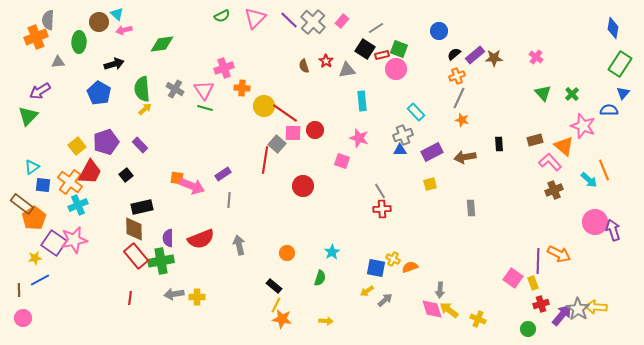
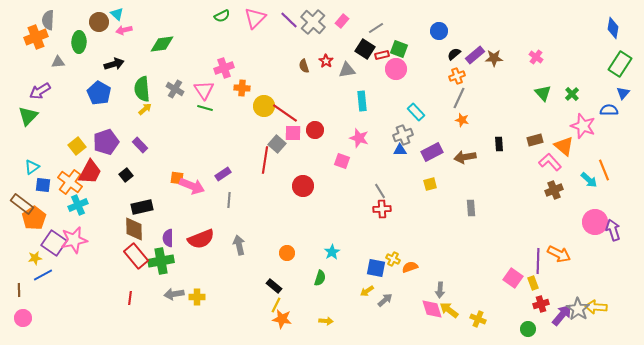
blue line at (40, 280): moved 3 px right, 5 px up
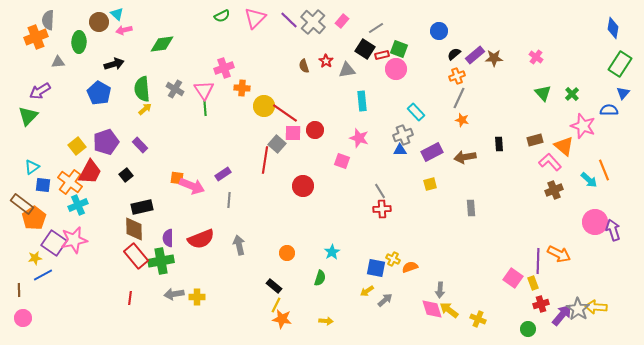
green line at (205, 108): rotated 70 degrees clockwise
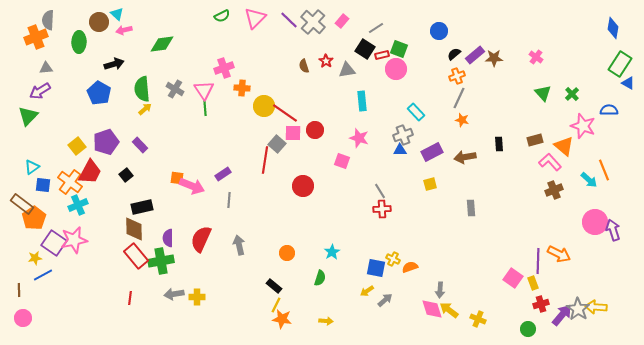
gray triangle at (58, 62): moved 12 px left, 6 px down
blue triangle at (623, 93): moved 5 px right, 10 px up; rotated 40 degrees counterclockwise
red semicircle at (201, 239): rotated 136 degrees clockwise
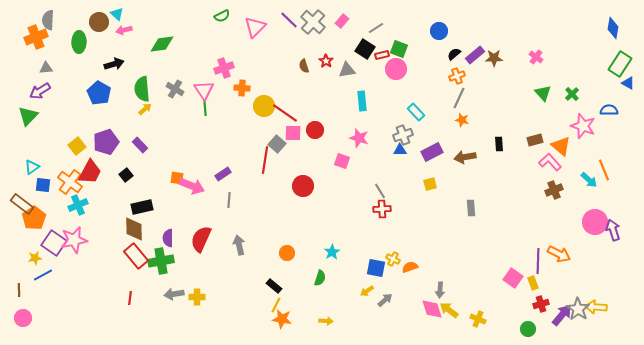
pink triangle at (255, 18): moved 9 px down
orange triangle at (564, 146): moved 3 px left
